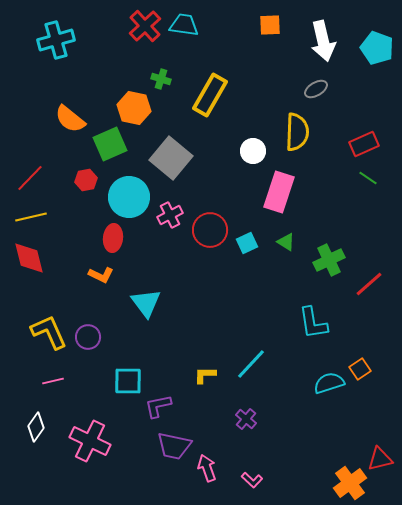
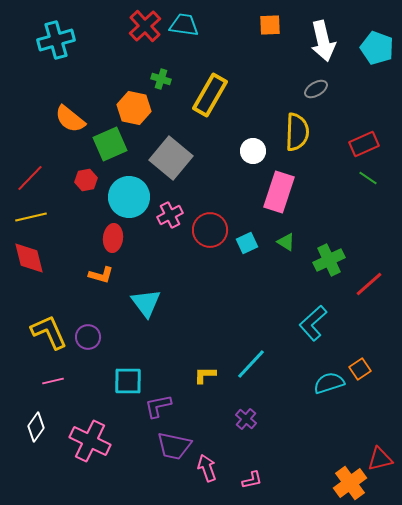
orange L-shape at (101, 275): rotated 10 degrees counterclockwise
cyan L-shape at (313, 323): rotated 57 degrees clockwise
pink L-shape at (252, 480): rotated 55 degrees counterclockwise
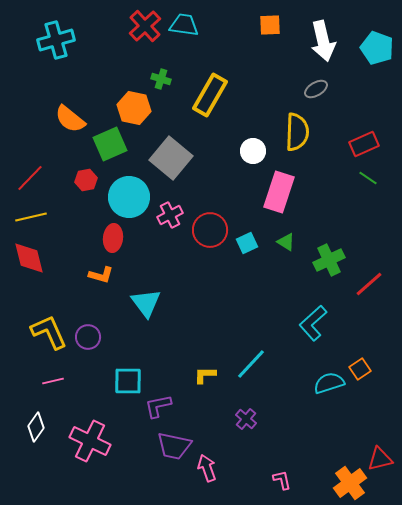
pink L-shape at (252, 480): moved 30 px right; rotated 90 degrees counterclockwise
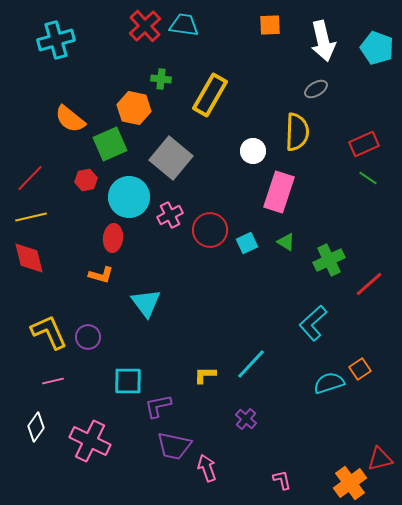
green cross at (161, 79): rotated 12 degrees counterclockwise
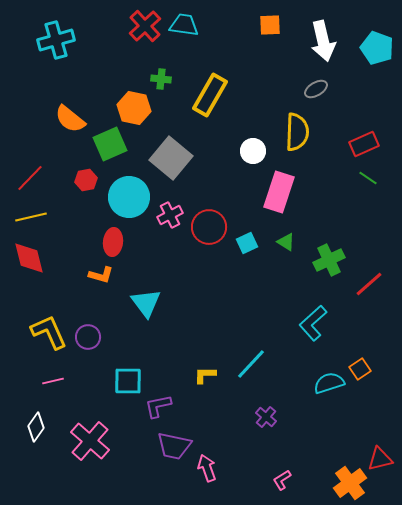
red circle at (210, 230): moved 1 px left, 3 px up
red ellipse at (113, 238): moved 4 px down
purple cross at (246, 419): moved 20 px right, 2 px up
pink cross at (90, 441): rotated 15 degrees clockwise
pink L-shape at (282, 480): rotated 110 degrees counterclockwise
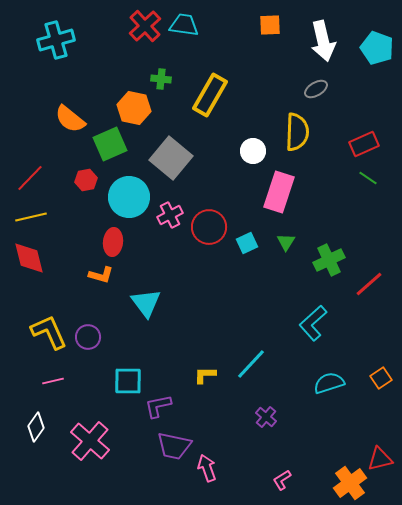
green triangle at (286, 242): rotated 30 degrees clockwise
orange square at (360, 369): moved 21 px right, 9 px down
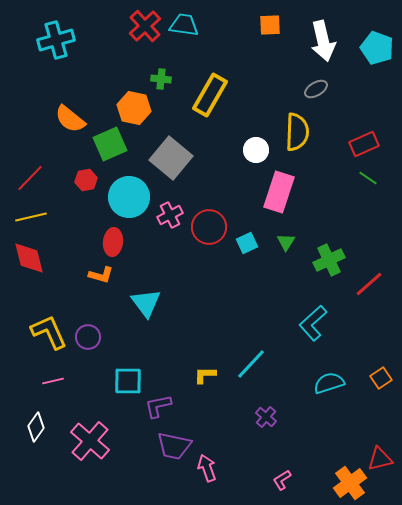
white circle at (253, 151): moved 3 px right, 1 px up
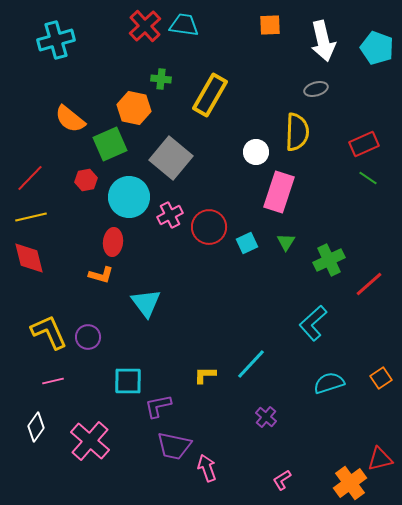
gray ellipse at (316, 89): rotated 15 degrees clockwise
white circle at (256, 150): moved 2 px down
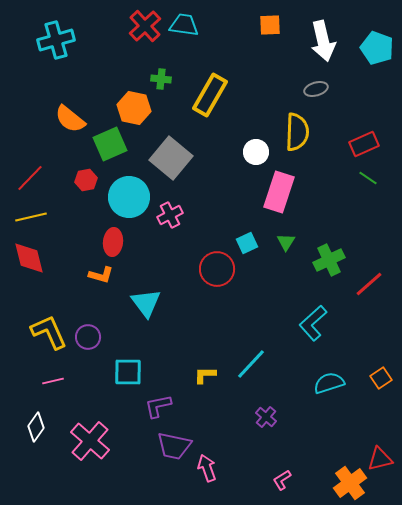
red circle at (209, 227): moved 8 px right, 42 px down
cyan square at (128, 381): moved 9 px up
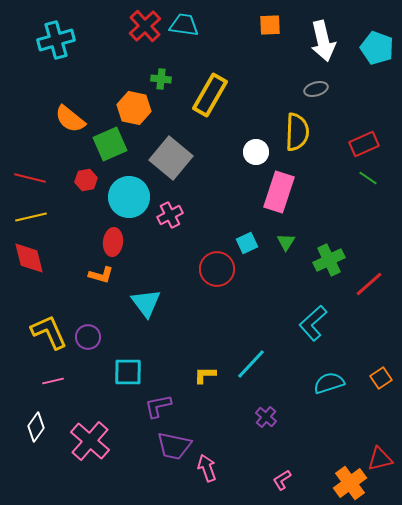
red line at (30, 178): rotated 60 degrees clockwise
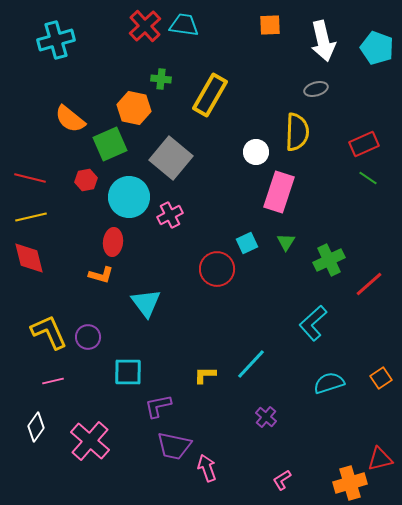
orange cross at (350, 483): rotated 20 degrees clockwise
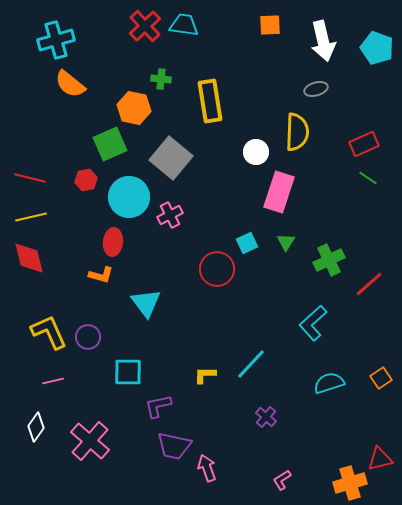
yellow rectangle at (210, 95): moved 6 px down; rotated 39 degrees counterclockwise
orange semicircle at (70, 119): moved 35 px up
